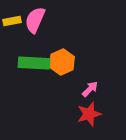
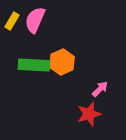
yellow rectangle: rotated 48 degrees counterclockwise
green rectangle: moved 2 px down
pink arrow: moved 10 px right
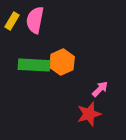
pink semicircle: rotated 12 degrees counterclockwise
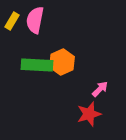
green rectangle: moved 3 px right
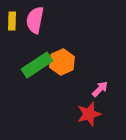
yellow rectangle: rotated 30 degrees counterclockwise
green rectangle: rotated 36 degrees counterclockwise
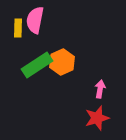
yellow rectangle: moved 6 px right, 7 px down
pink arrow: rotated 36 degrees counterclockwise
red star: moved 8 px right, 4 px down
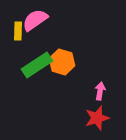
pink semicircle: rotated 44 degrees clockwise
yellow rectangle: moved 3 px down
orange hexagon: rotated 20 degrees counterclockwise
pink arrow: moved 2 px down
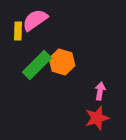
green rectangle: rotated 12 degrees counterclockwise
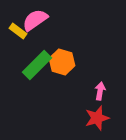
yellow rectangle: rotated 54 degrees counterclockwise
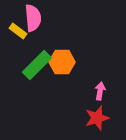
pink semicircle: moved 2 px left, 2 px up; rotated 120 degrees clockwise
orange hexagon: rotated 15 degrees counterclockwise
